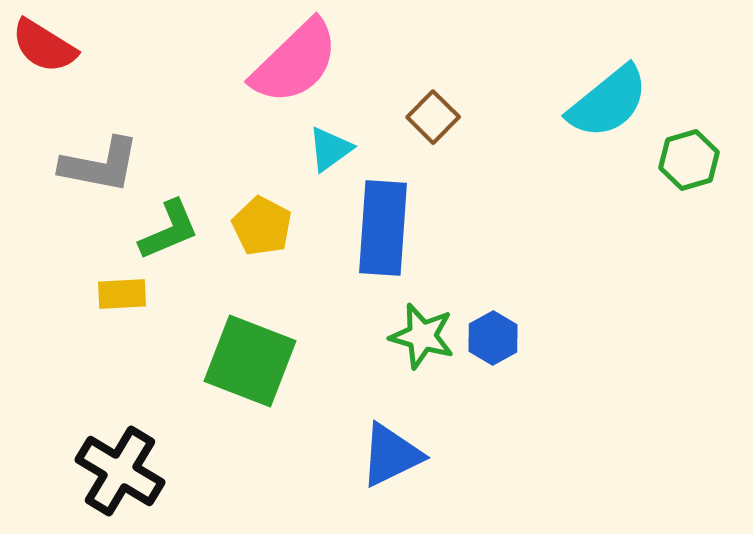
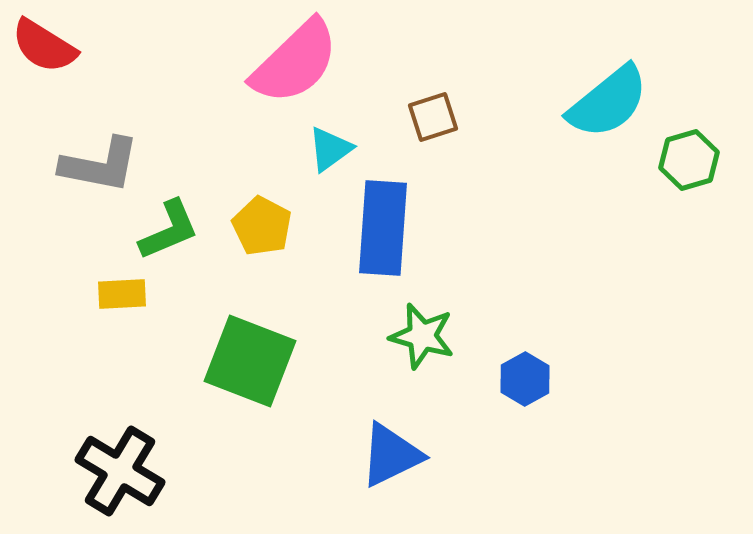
brown square: rotated 27 degrees clockwise
blue hexagon: moved 32 px right, 41 px down
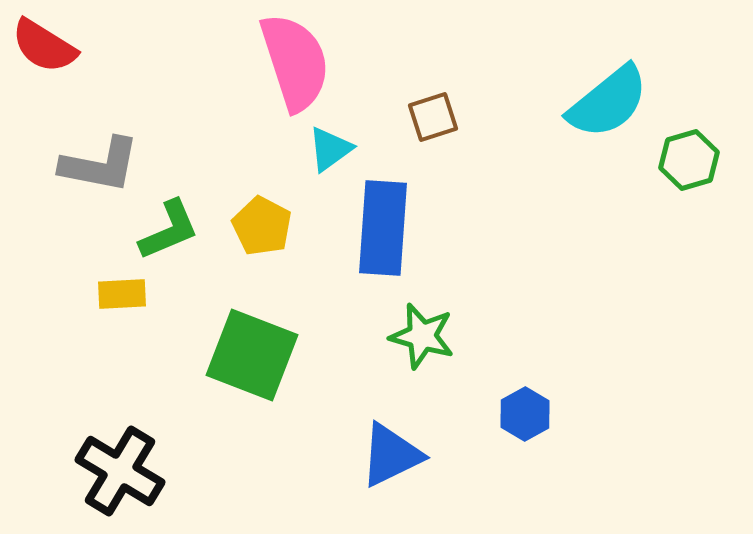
pink semicircle: rotated 64 degrees counterclockwise
green square: moved 2 px right, 6 px up
blue hexagon: moved 35 px down
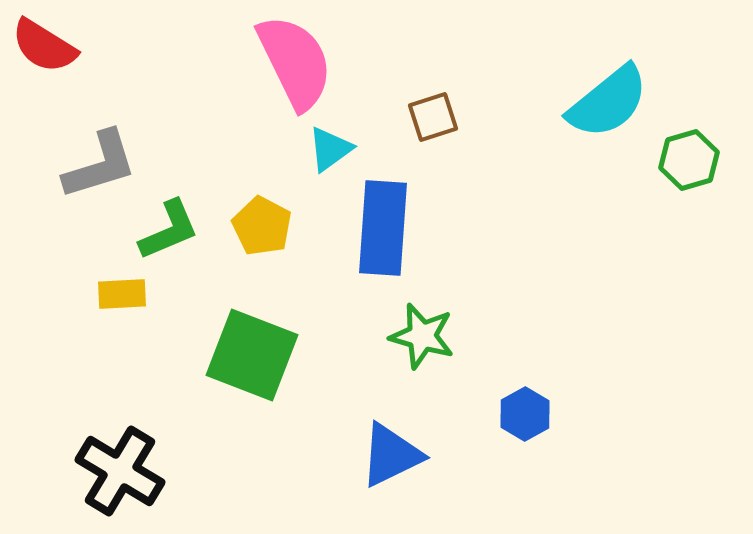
pink semicircle: rotated 8 degrees counterclockwise
gray L-shape: rotated 28 degrees counterclockwise
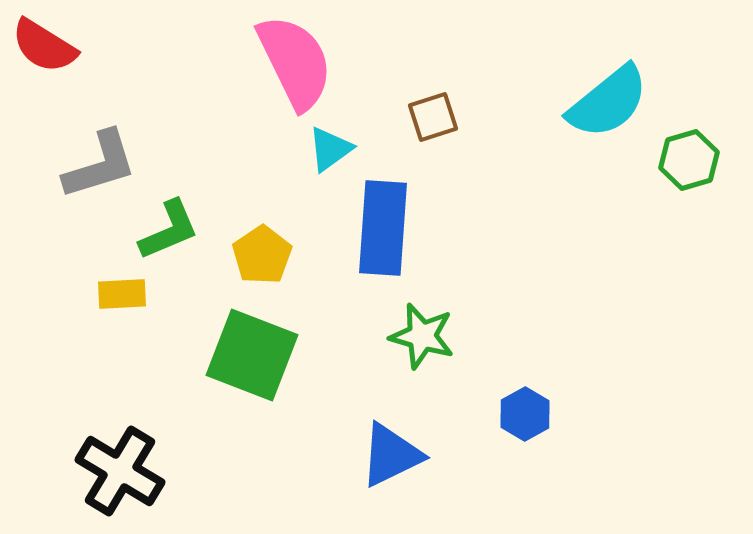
yellow pentagon: moved 29 px down; rotated 10 degrees clockwise
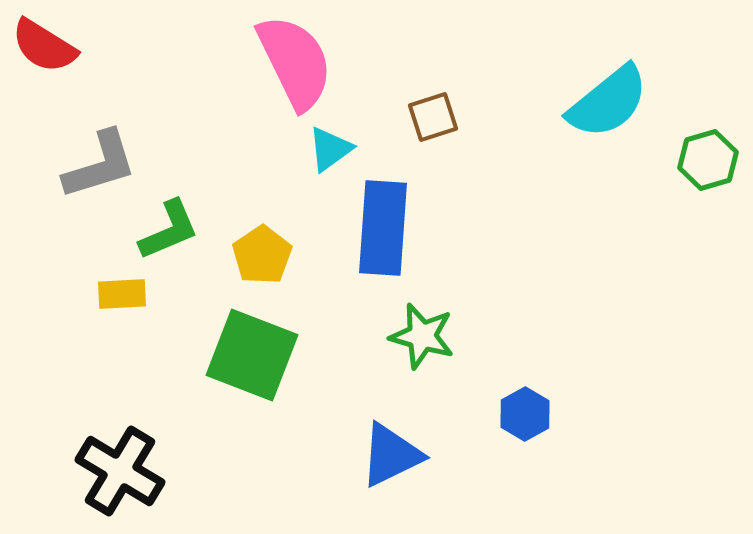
green hexagon: moved 19 px right
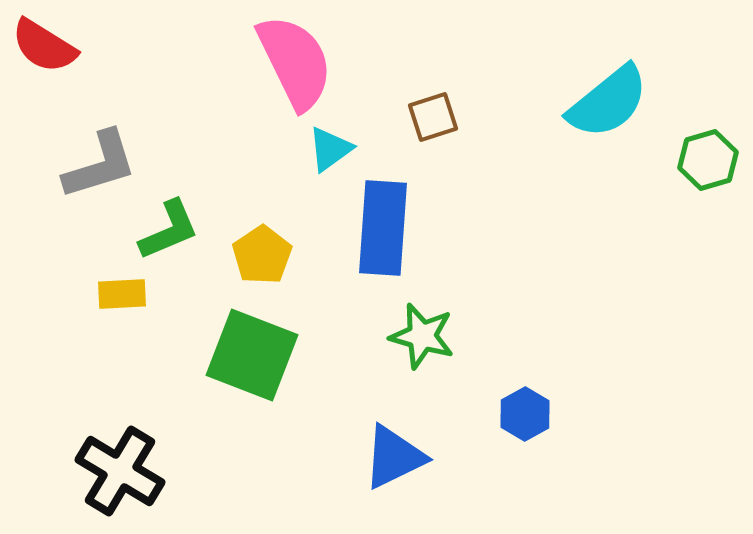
blue triangle: moved 3 px right, 2 px down
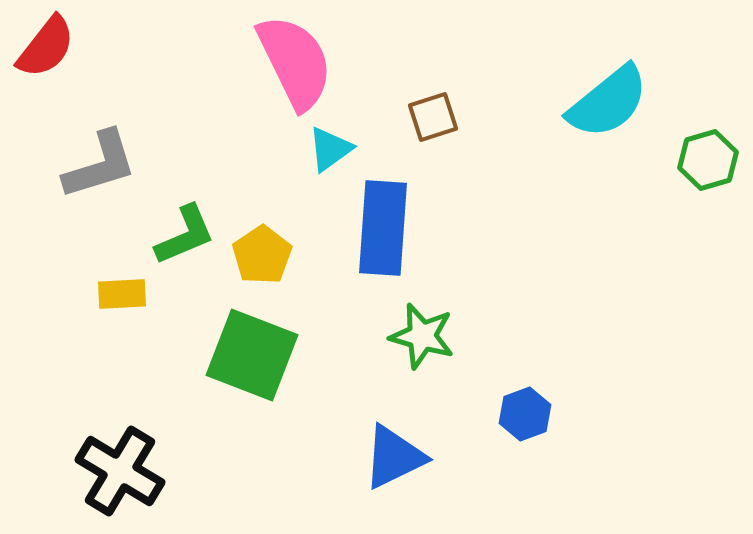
red semicircle: moved 2 px right, 1 px down; rotated 84 degrees counterclockwise
green L-shape: moved 16 px right, 5 px down
blue hexagon: rotated 9 degrees clockwise
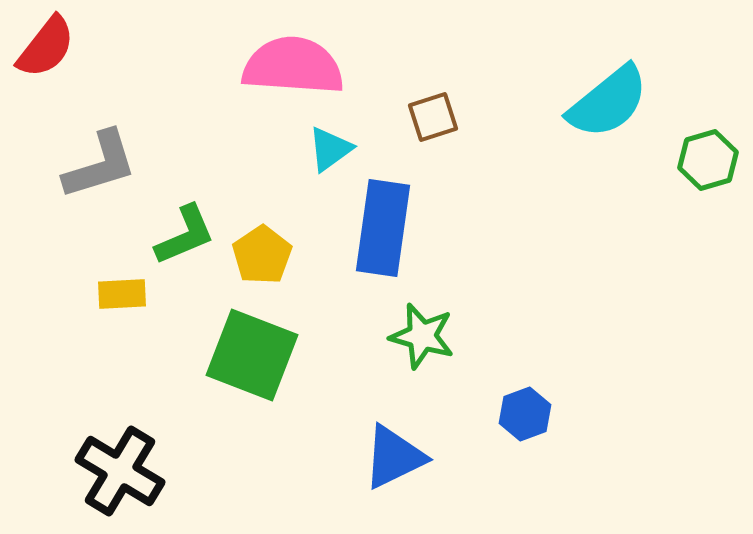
pink semicircle: moved 2 px left, 4 px down; rotated 60 degrees counterclockwise
blue rectangle: rotated 4 degrees clockwise
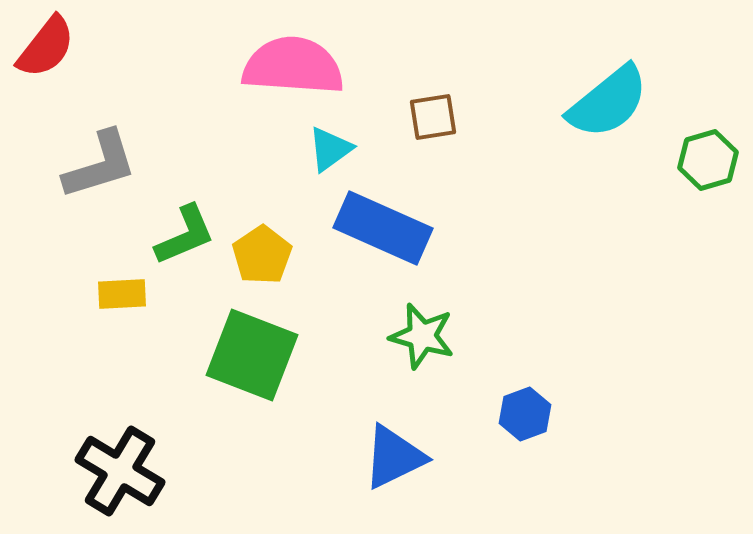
brown square: rotated 9 degrees clockwise
blue rectangle: rotated 74 degrees counterclockwise
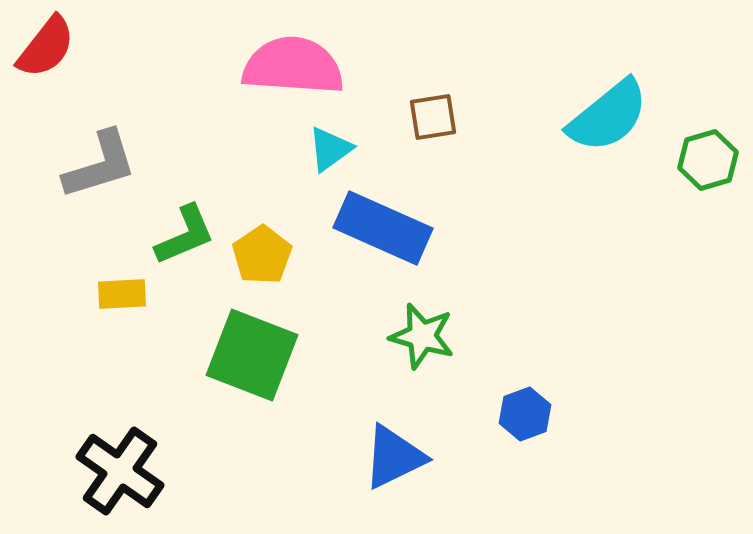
cyan semicircle: moved 14 px down
black cross: rotated 4 degrees clockwise
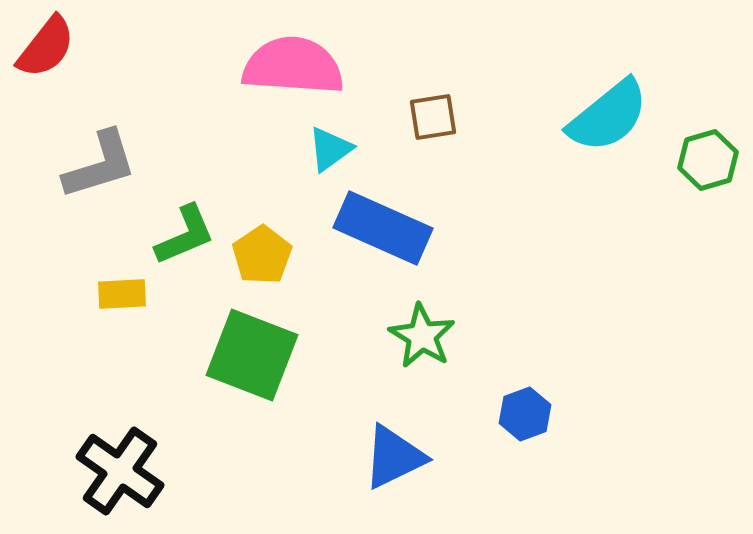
green star: rotated 16 degrees clockwise
